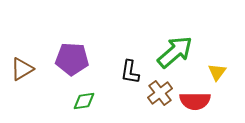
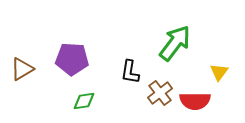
green arrow: moved 9 px up; rotated 12 degrees counterclockwise
yellow triangle: moved 2 px right
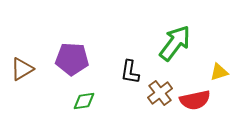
yellow triangle: rotated 36 degrees clockwise
red semicircle: moved 1 px up; rotated 12 degrees counterclockwise
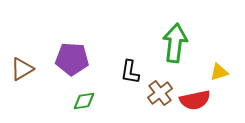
green arrow: rotated 30 degrees counterclockwise
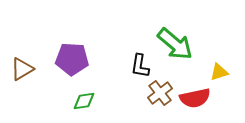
green arrow: moved 1 px down; rotated 123 degrees clockwise
black L-shape: moved 10 px right, 6 px up
red semicircle: moved 2 px up
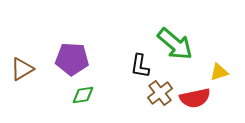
green diamond: moved 1 px left, 6 px up
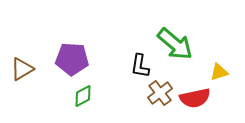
green diamond: moved 1 px down; rotated 20 degrees counterclockwise
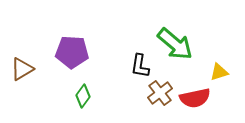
purple pentagon: moved 7 px up
green diamond: rotated 25 degrees counterclockwise
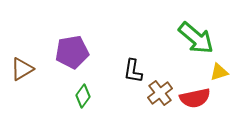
green arrow: moved 21 px right, 6 px up
purple pentagon: rotated 12 degrees counterclockwise
black L-shape: moved 7 px left, 5 px down
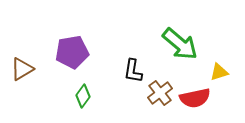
green arrow: moved 16 px left, 6 px down
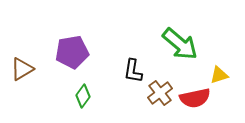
yellow triangle: moved 3 px down
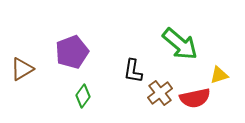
purple pentagon: rotated 12 degrees counterclockwise
